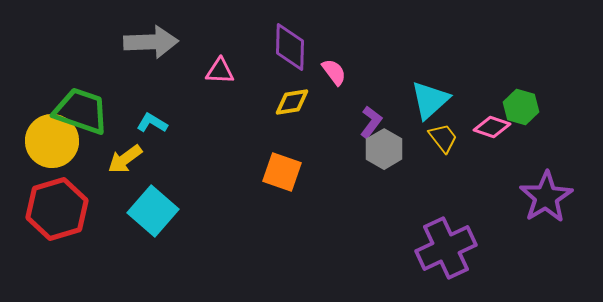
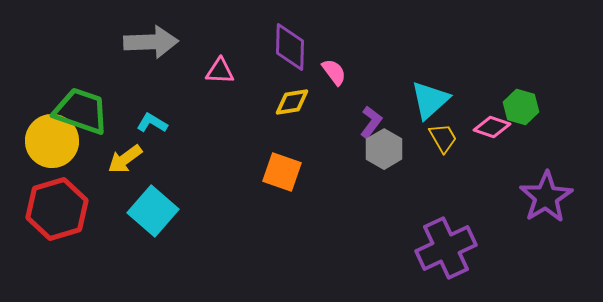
yellow trapezoid: rotated 8 degrees clockwise
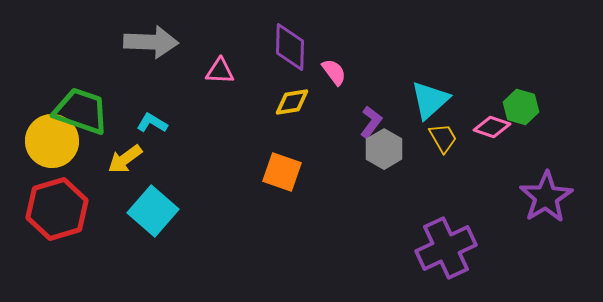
gray arrow: rotated 4 degrees clockwise
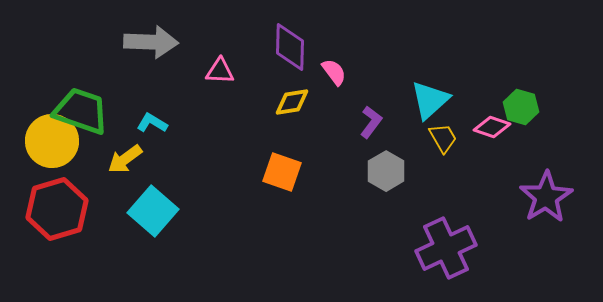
gray hexagon: moved 2 px right, 22 px down
